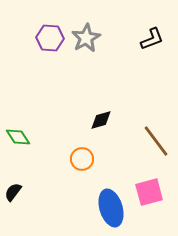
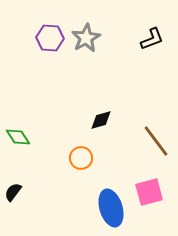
orange circle: moved 1 px left, 1 px up
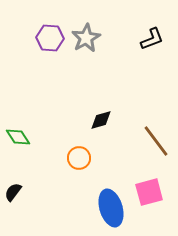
orange circle: moved 2 px left
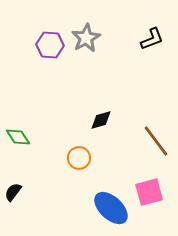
purple hexagon: moved 7 px down
blue ellipse: rotated 30 degrees counterclockwise
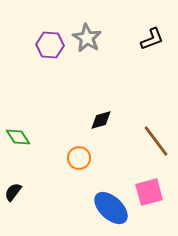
gray star: moved 1 px right; rotated 12 degrees counterclockwise
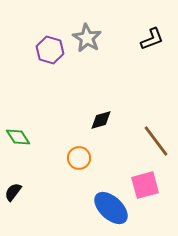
purple hexagon: moved 5 px down; rotated 12 degrees clockwise
pink square: moved 4 px left, 7 px up
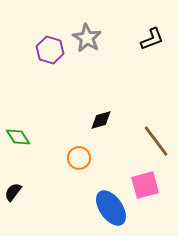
blue ellipse: rotated 12 degrees clockwise
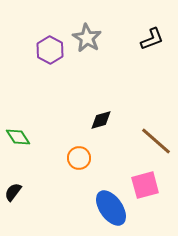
purple hexagon: rotated 12 degrees clockwise
brown line: rotated 12 degrees counterclockwise
